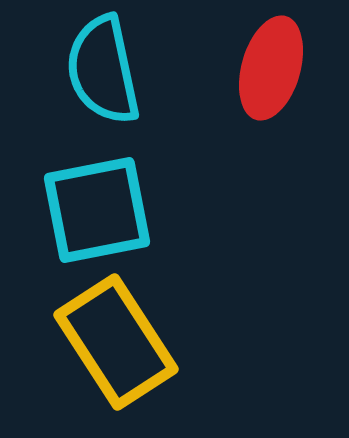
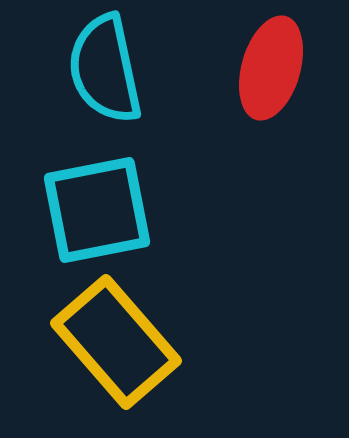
cyan semicircle: moved 2 px right, 1 px up
yellow rectangle: rotated 8 degrees counterclockwise
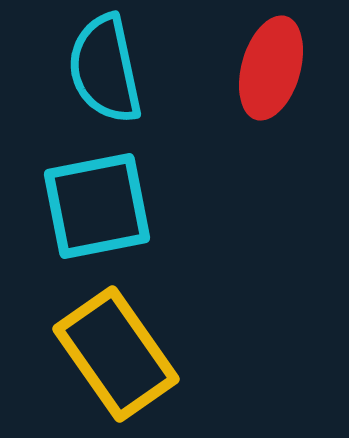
cyan square: moved 4 px up
yellow rectangle: moved 12 px down; rotated 6 degrees clockwise
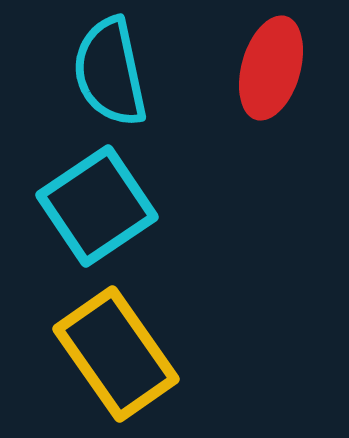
cyan semicircle: moved 5 px right, 3 px down
cyan square: rotated 23 degrees counterclockwise
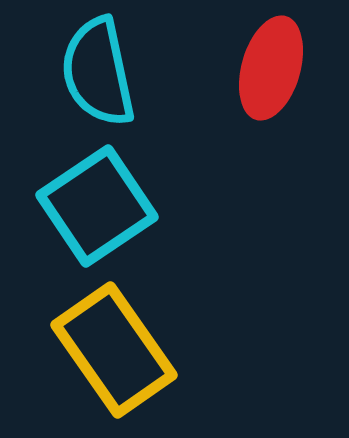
cyan semicircle: moved 12 px left
yellow rectangle: moved 2 px left, 4 px up
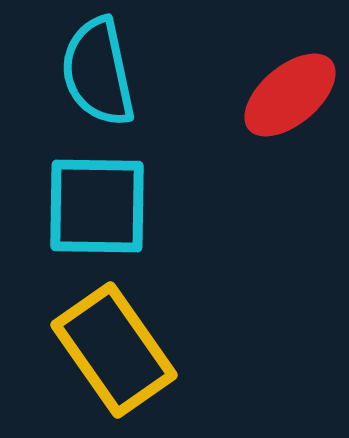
red ellipse: moved 19 px right, 27 px down; rotated 34 degrees clockwise
cyan square: rotated 35 degrees clockwise
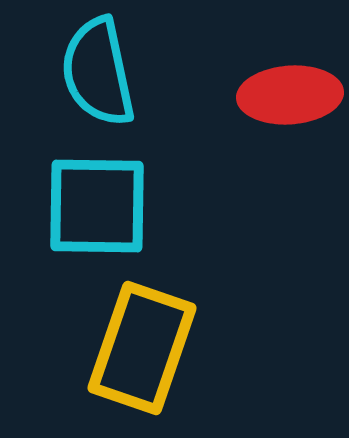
red ellipse: rotated 36 degrees clockwise
yellow rectangle: moved 28 px right, 2 px up; rotated 54 degrees clockwise
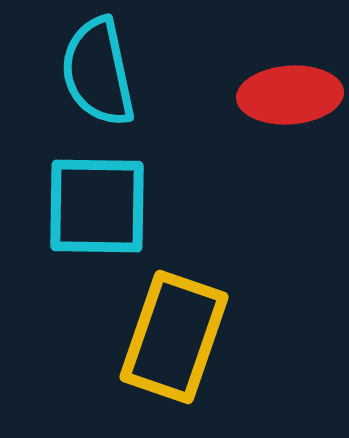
yellow rectangle: moved 32 px right, 11 px up
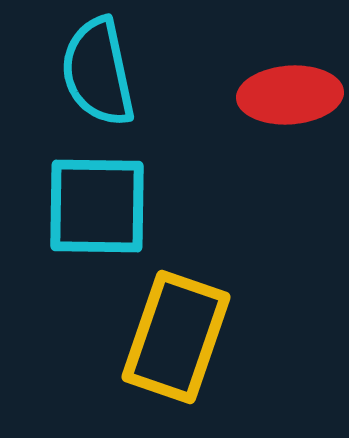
yellow rectangle: moved 2 px right
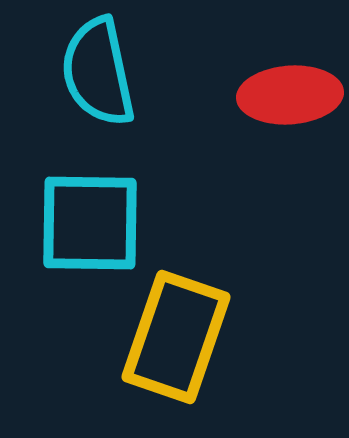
cyan square: moved 7 px left, 17 px down
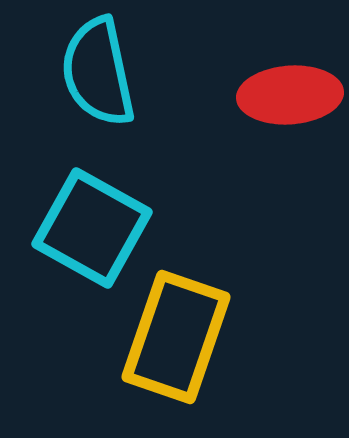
cyan square: moved 2 px right, 5 px down; rotated 28 degrees clockwise
